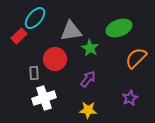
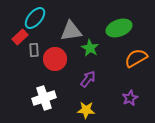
red rectangle: moved 1 px right, 1 px down
orange semicircle: rotated 15 degrees clockwise
gray rectangle: moved 23 px up
yellow star: moved 2 px left
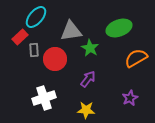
cyan ellipse: moved 1 px right, 1 px up
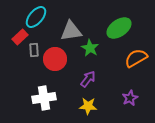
green ellipse: rotated 15 degrees counterclockwise
white cross: rotated 10 degrees clockwise
yellow star: moved 2 px right, 4 px up
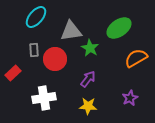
red rectangle: moved 7 px left, 36 px down
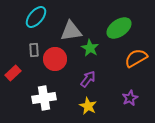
yellow star: rotated 24 degrees clockwise
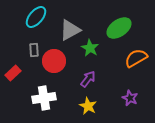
gray triangle: moved 1 px left, 1 px up; rotated 20 degrees counterclockwise
red circle: moved 1 px left, 2 px down
purple star: rotated 21 degrees counterclockwise
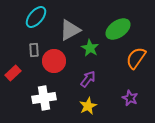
green ellipse: moved 1 px left, 1 px down
orange semicircle: rotated 25 degrees counterclockwise
yellow star: rotated 18 degrees clockwise
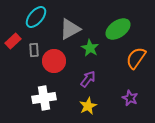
gray triangle: moved 1 px up
red rectangle: moved 32 px up
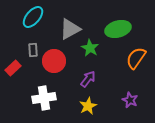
cyan ellipse: moved 3 px left
green ellipse: rotated 20 degrees clockwise
red rectangle: moved 27 px down
gray rectangle: moved 1 px left
purple star: moved 2 px down
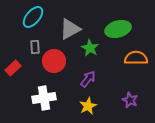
gray rectangle: moved 2 px right, 3 px up
orange semicircle: rotated 55 degrees clockwise
